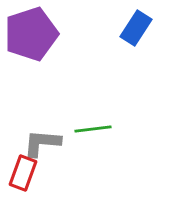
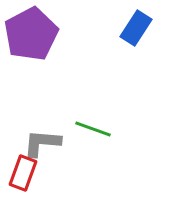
purple pentagon: rotated 10 degrees counterclockwise
green line: rotated 27 degrees clockwise
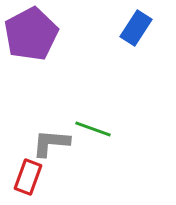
gray L-shape: moved 9 px right
red rectangle: moved 5 px right, 4 px down
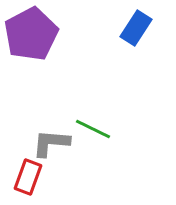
green line: rotated 6 degrees clockwise
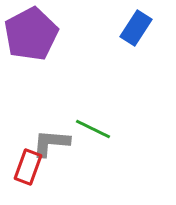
red rectangle: moved 10 px up
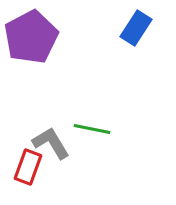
purple pentagon: moved 3 px down
green line: moved 1 px left; rotated 15 degrees counterclockwise
gray L-shape: rotated 54 degrees clockwise
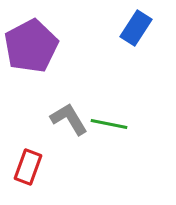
purple pentagon: moved 9 px down
green line: moved 17 px right, 5 px up
gray L-shape: moved 18 px right, 24 px up
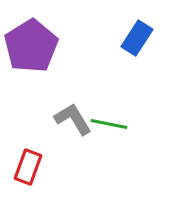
blue rectangle: moved 1 px right, 10 px down
purple pentagon: rotated 4 degrees counterclockwise
gray L-shape: moved 4 px right
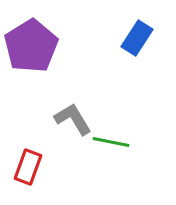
green line: moved 2 px right, 18 px down
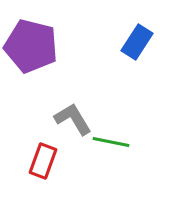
blue rectangle: moved 4 px down
purple pentagon: rotated 26 degrees counterclockwise
red rectangle: moved 15 px right, 6 px up
